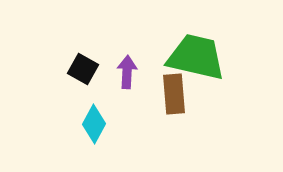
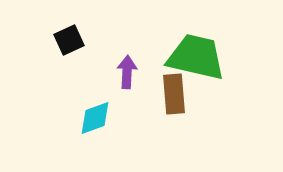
black square: moved 14 px left, 29 px up; rotated 36 degrees clockwise
cyan diamond: moved 1 px right, 6 px up; rotated 42 degrees clockwise
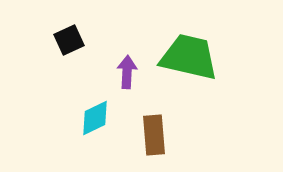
green trapezoid: moved 7 px left
brown rectangle: moved 20 px left, 41 px down
cyan diamond: rotated 6 degrees counterclockwise
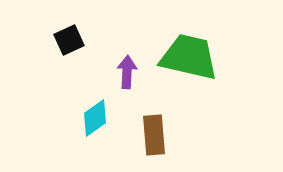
cyan diamond: rotated 9 degrees counterclockwise
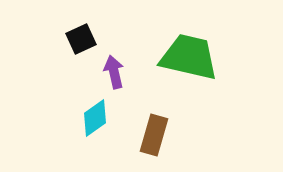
black square: moved 12 px right, 1 px up
purple arrow: moved 13 px left; rotated 16 degrees counterclockwise
brown rectangle: rotated 21 degrees clockwise
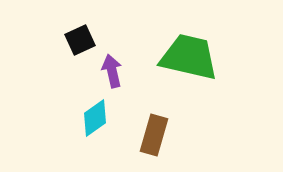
black square: moved 1 px left, 1 px down
purple arrow: moved 2 px left, 1 px up
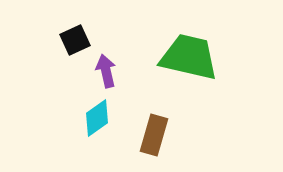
black square: moved 5 px left
purple arrow: moved 6 px left
cyan diamond: moved 2 px right
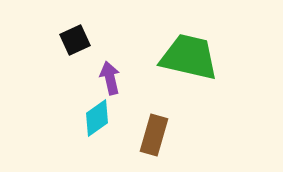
purple arrow: moved 4 px right, 7 px down
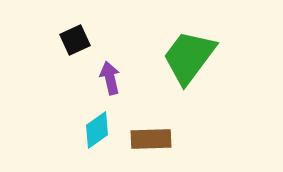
green trapezoid: rotated 66 degrees counterclockwise
cyan diamond: moved 12 px down
brown rectangle: moved 3 px left, 4 px down; rotated 72 degrees clockwise
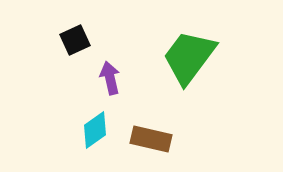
cyan diamond: moved 2 px left
brown rectangle: rotated 15 degrees clockwise
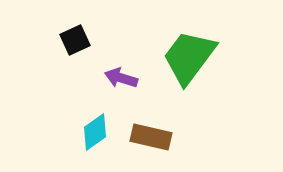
purple arrow: moved 11 px right; rotated 60 degrees counterclockwise
cyan diamond: moved 2 px down
brown rectangle: moved 2 px up
